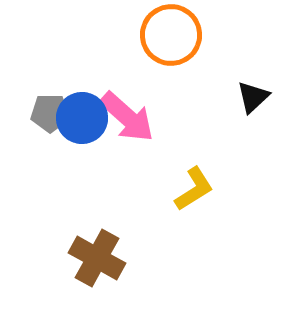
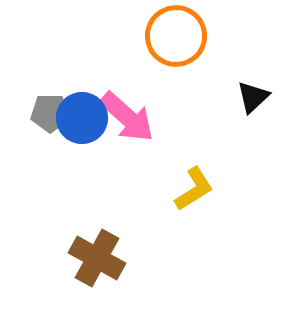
orange circle: moved 5 px right, 1 px down
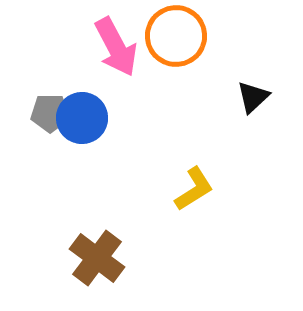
pink arrow: moved 11 px left, 70 px up; rotated 20 degrees clockwise
brown cross: rotated 8 degrees clockwise
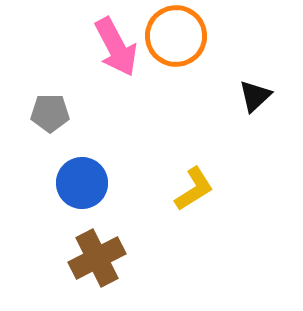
black triangle: moved 2 px right, 1 px up
blue circle: moved 65 px down
brown cross: rotated 26 degrees clockwise
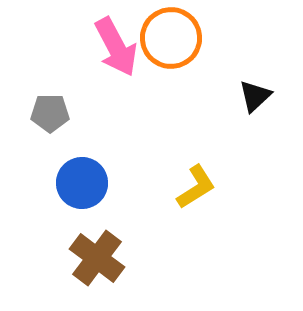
orange circle: moved 5 px left, 2 px down
yellow L-shape: moved 2 px right, 2 px up
brown cross: rotated 26 degrees counterclockwise
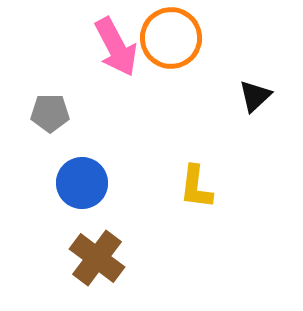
yellow L-shape: rotated 129 degrees clockwise
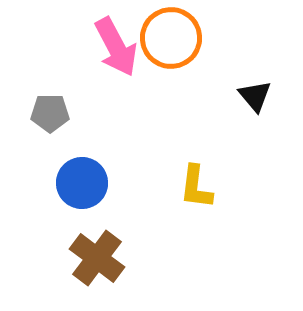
black triangle: rotated 27 degrees counterclockwise
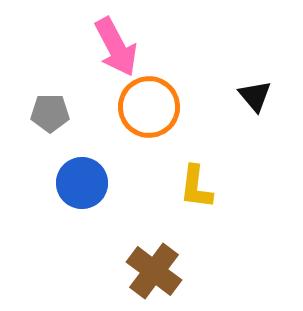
orange circle: moved 22 px left, 69 px down
brown cross: moved 57 px right, 13 px down
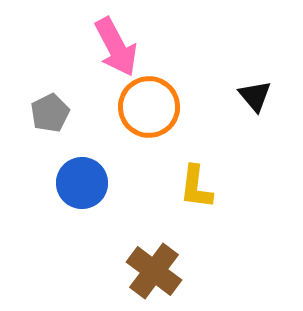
gray pentagon: rotated 27 degrees counterclockwise
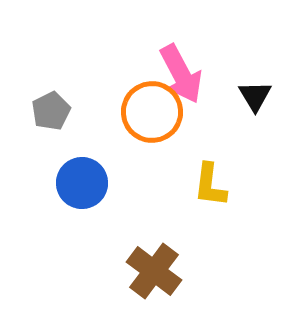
pink arrow: moved 65 px right, 27 px down
black triangle: rotated 9 degrees clockwise
orange circle: moved 3 px right, 5 px down
gray pentagon: moved 1 px right, 2 px up
yellow L-shape: moved 14 px right, 2 px up
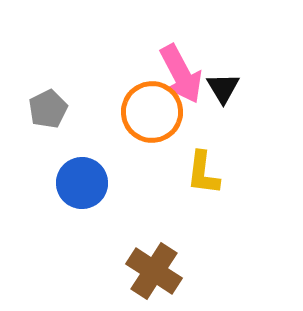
black triangle: moved 32 px left, 8 px up
gray pentagon: moved 3 px left, 2 px up
yellow L-shape: moved 7 px left, 12 px up
brown cross: rotated 4 degrees counterclockwise
